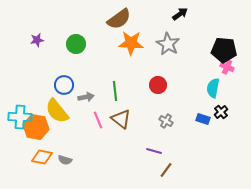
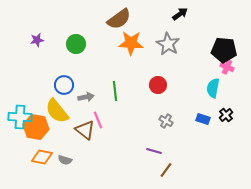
black cross: moved 5 px right, 3 px down
brown triangle: moved 36 px left, 11 px down
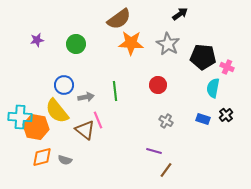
black pentagon: moved 21 px left, 7 px down
orange diamond: rotated 25 degrees counterclockwise
